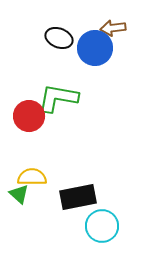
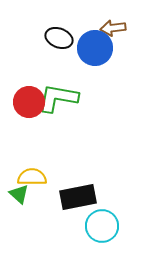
red circle: moved 14 px up
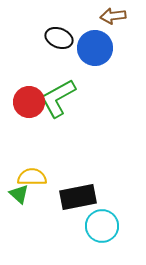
brown arrow: moved 12 px up
green L-shape: rotated 39 degrees counterclockwise
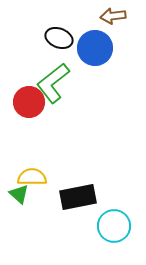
green L-shape: moved 5 px left, 15 px up; rotated 9 degrees counterclockwise
cyan circle: moved 12 px right
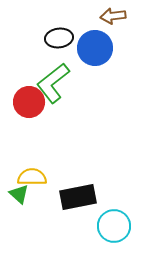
black ellipse: rotated 28 degrees counterclockwise
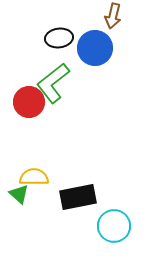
brown arrow: rotated 70 degrees counterclockwise
yellow semicircle: moved 2 px right
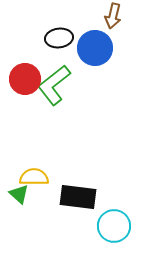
green L-shape: moved 1 px right, 2 px down
red circle: moved 4 px left, 23 px up
black rectangle: rotated 18 degrees clockwise
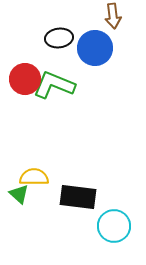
brown arrow: rotated 20 degrees counterclockwise
green L-shape: rotated 60 degrees clockwise
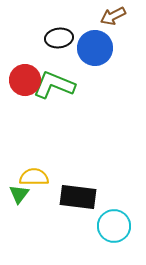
brown arrow: rotated 70 degrees clockwise
red circle: moved 1 px down
green triangle: rotated 25 degrees clockwise
